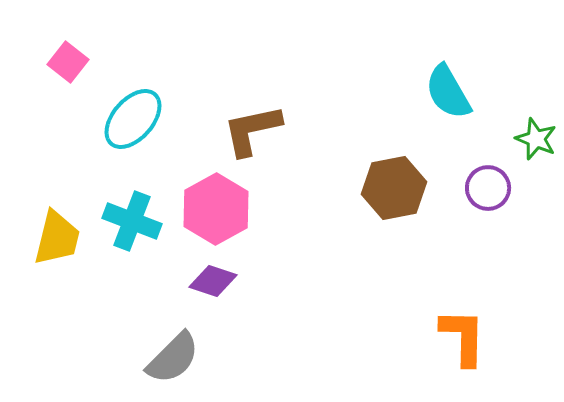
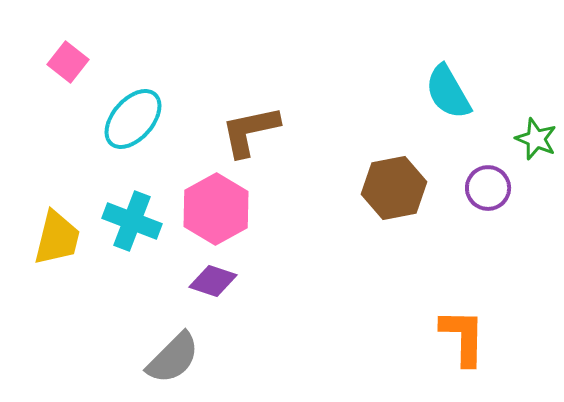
brown L-shape: moved 2 px left, 1 px down
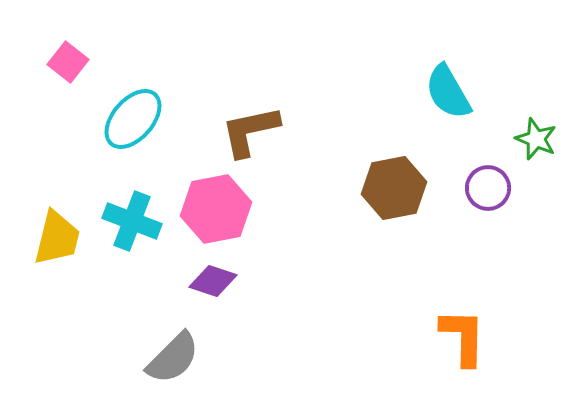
pink hexagon: rotated 18 degrees clockwise
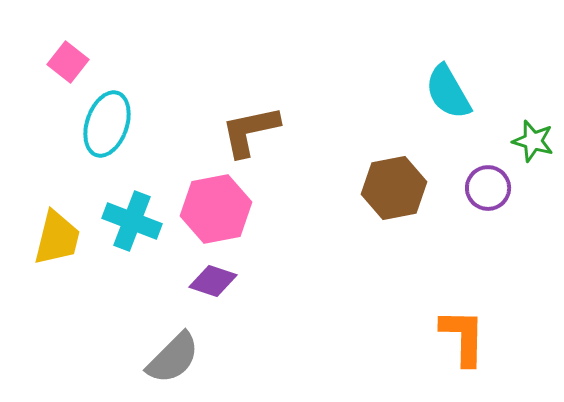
cyan ellipse: moved 26 px left, 5 px down; rotated 22 degrees counterclockwise
green star: moved 3 px left, 2 px down; rotated 6 degrees counterclockwise
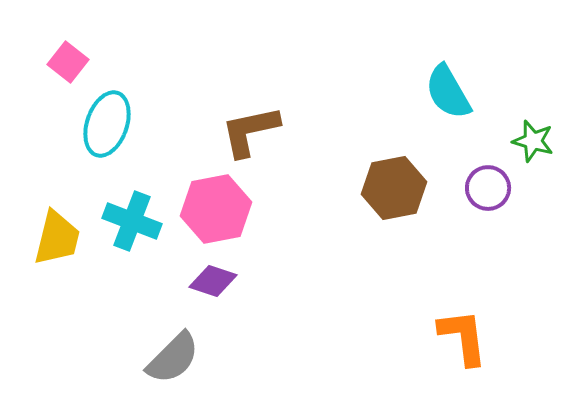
orange L-shape: rotated 8 degrees counterclockwise
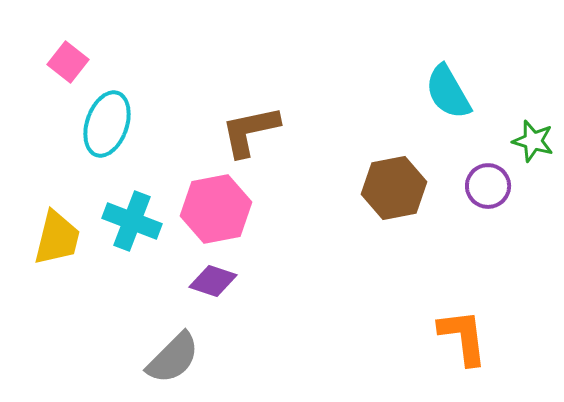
purple circle: moved 2 px up
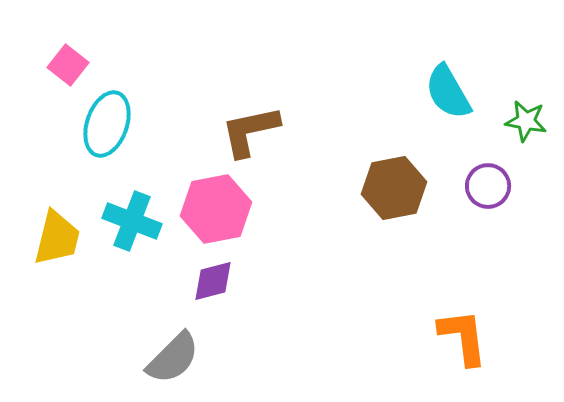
pink square: moved 3 px down
green star: moved 7 px left, 20 px up; rotated 6 degrees counterclockwise
purple diamond: rotated 33 degrees counterclockwise
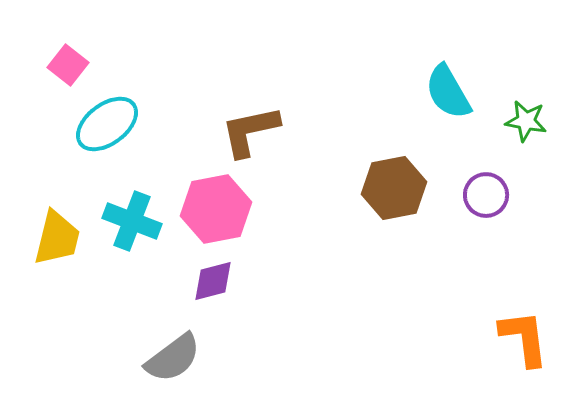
cyan ellipse: rotated 34 degrees clockwise
purple circle: moved 2 px left, 9 px down
orange L-shape: moved 61 px right, 1 px down
gray semicircle: rotated 8 degrees clockwise
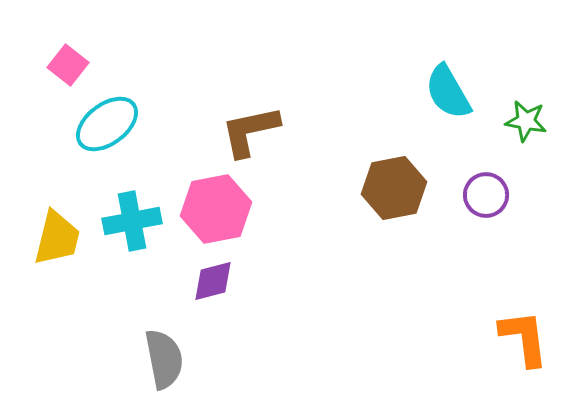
cyan cross: rotated 32 degrees counterclockwise
gray semicircle: moved 9 px left, 1 px down; rotated 64 degrees counterclockwise
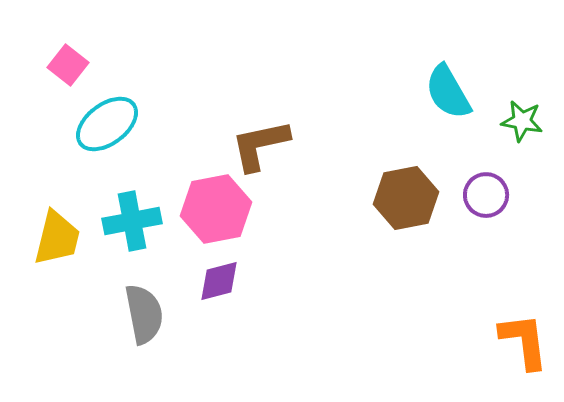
green star: moved 4 px left
brown L-shape: moved 10 px right, 14 px down
brown hexagon: moved 12 px right, 10 px down
purple diamond: moved 6 px right
orange L-shape: moved 3 px down
gray semicircle: moved 20 px left, 45 px up
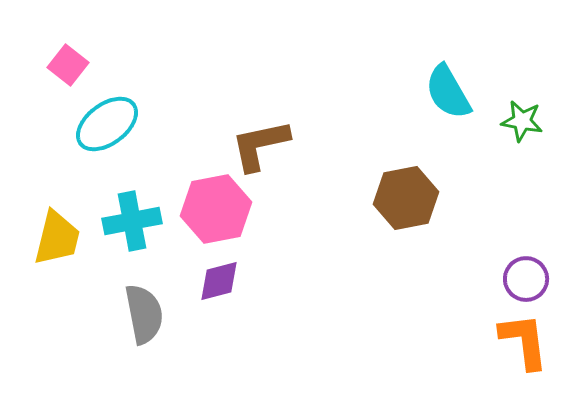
purple circle: moved 40 px right, 84 px down
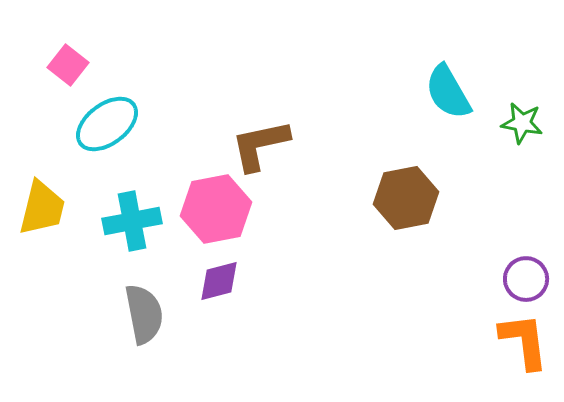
green star: moved 2 px down
yellow trapezoid: moved 15 px left, 30 px up
